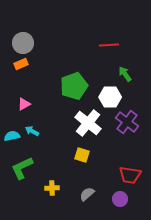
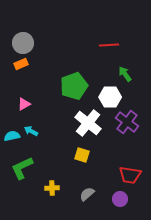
cyan arrow: moved 1 px left
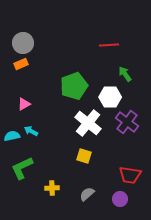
yellow square: moved 2 px right, 1 px down
